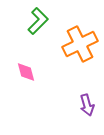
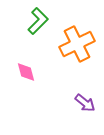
orange cross: moved 3 px left
purple arrow: moved 2 px left, 2 px up; rotated 35 degrees counterclockwise
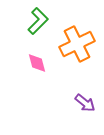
pink diamond: moved 11 px right, 9 px up
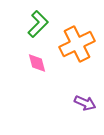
green L-shape: moved 3 px down
purple arrow: rotated 15 degrees counterclockwise
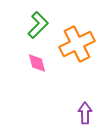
green L-shape: moved 1 px down
purple arrow: moved 10 px down; rotated 115 degrees counterclockwise
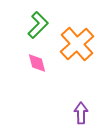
orange cross: rotated 16 degrees counterclockwise
purple arrow: moved 4 px left
